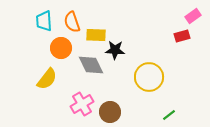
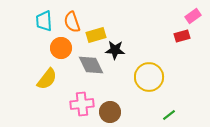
yellow rectangle: rotated 18 degrees counterclockwise
pink cross: rotated 25 degrees clockwise
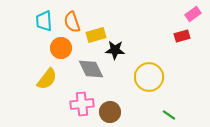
pink rectangle: moved 2 px up
gray diamond: moved 4 px down
green line: rotated 72 degrees clockwise
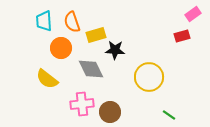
yellow semicircle: rotated 90 degrees clockwise
